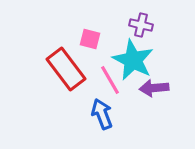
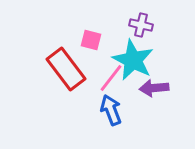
pink square: moved 1 px right, 1 px down
pink line: moved 1 px right, 2 px up; rotated 68 degrees clockwise
blue arrow: moved 9 px right, 4 px up
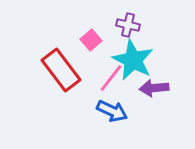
purple cross: moved 13 px left
pink square: rotated 35 degrees clockwise
red rectangle: moved 5 px left, 1 px down
blue arrow: moved 1 px right, 1 px down; rotated 136 degrees clockwise
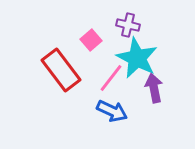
cyan star: moved 4 px right, 2 px up
purple arrow: rotated 84 degrees clockwise
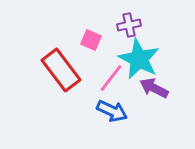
purple cross: moved 1 px right; rotated 25 degrees counterclockwise
pink square: rotated 25 degrees counterclockwise
cyan star: moved 2 px right, 1 px down
purple arrow: rotated 52 degrees counterclockwise
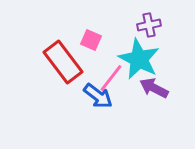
purple cross: moved 20 px right
red rectangle: moved 2 px right, 8 px up
blue arrow: moved 14 px left, 15 px up; rotated 12 degrees clockwise
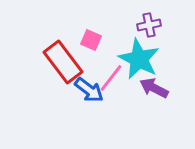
blue arrow: moved 9 px left, 6 px up
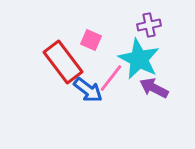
blue arrow: moved 1 px left
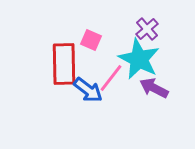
purple cross: moved 2 px left, 4 px down; rotated 30 degrees counterclockwise
red rectangle: moved 1 px right, 2 px down; rotated 36 degrees clockwise
